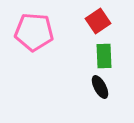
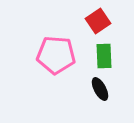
pink pentagon: moved 22 px right, 23 px down
black ellipse: moved 2 px down
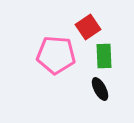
red square: moved 10 px left, 6 px down
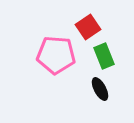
green rectangle: rotated 20 degrees counterclockwise
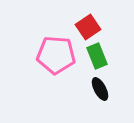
green rectangle: moved 7 px left
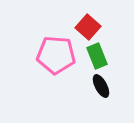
red square: rotated 15 degrees counterclockwise
black ellipse: moved 1 px right, 3 px up
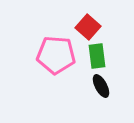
green rectangle: rotated 15 degrees clockwise
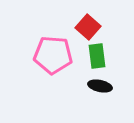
pink pentagon: moved 3 px left
black ellipse: moved 1 px left; rotated 50 degrees counterclockwise
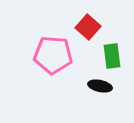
green rectangle: moved 15 px right
